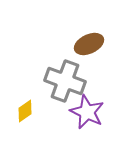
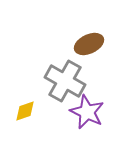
gray cross: rotated 9 degrees clockwise
yellow diamond: rotated 15 degrees clockwise
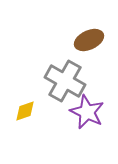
brown ellipse: moved 4 px up
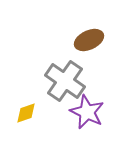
gray cross: rotated 6 degrees clockwise
yellow diamond: moved 1 px right, 2 px down
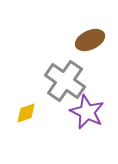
brown ellipse: moved 1 px right
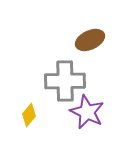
gray cross: rotated 36 degrees counterclockwise
yellow diamond: moved 3 px right, 2 px down; rotated 30 degrees counterclockwise
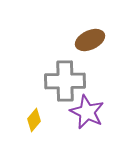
yellow diamond: moved 5 px right, 5 px down
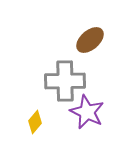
brown ellipse: rotated 16 degrees counterclockwise
yellow diamond: moved 1 px right, 2 px down
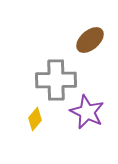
gray cross: moved 9 px left, 1 px up
yellow diamond: moved 3 px up
